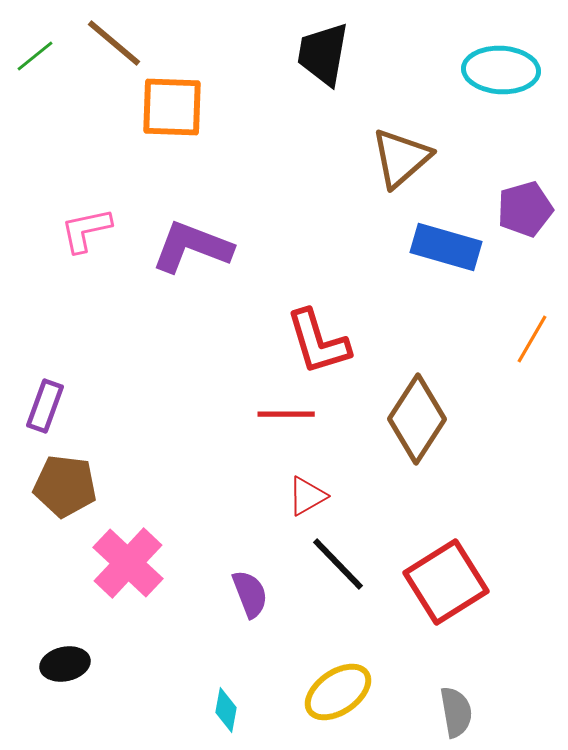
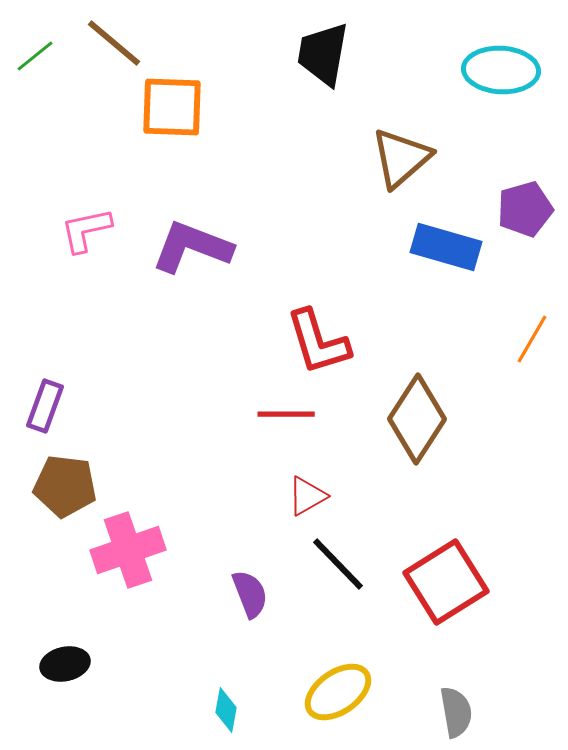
pink cross: moved 13 px up; rotated 28 degrees clockwise
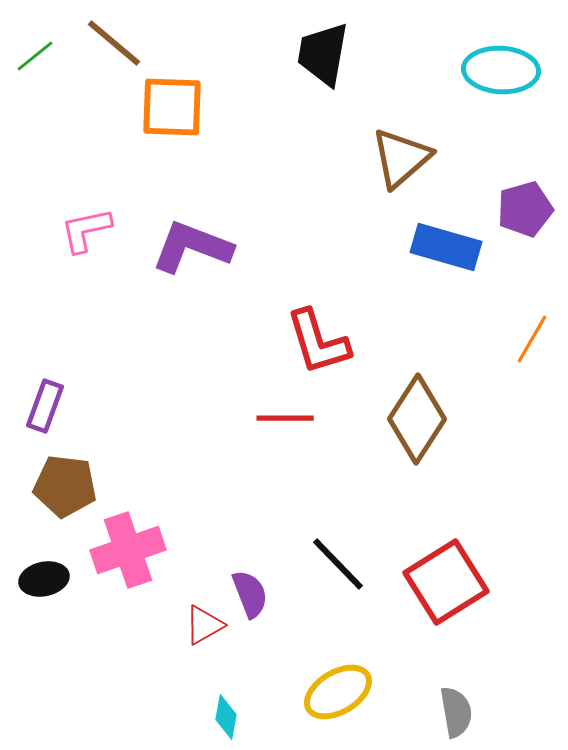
red line: moved 1 px left, 4 px down
red triangle: moved 103 px left, 129 px down
black ellipse: moved 21 px left, 85 px up
yellow ellipse: rotated 4 degrees clockwise
cyan diamond: moved 7 px down
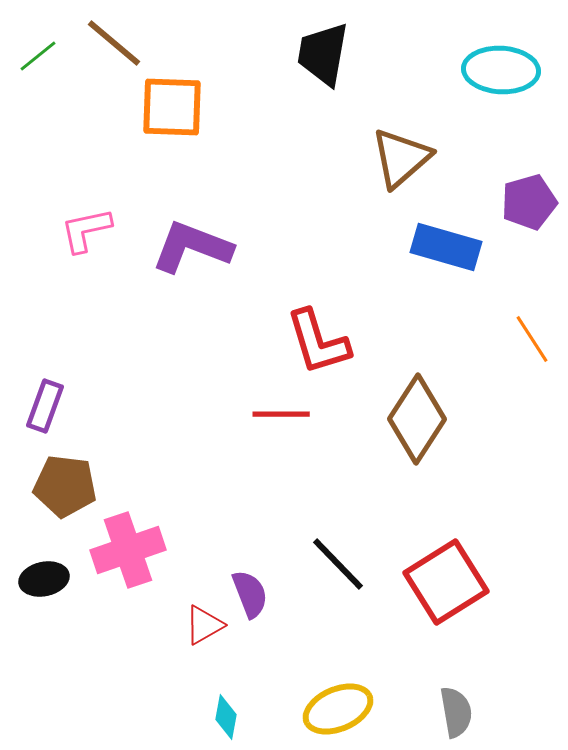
green line: moved 3 px right
purple pentagon: moved 4 px right, 7 px up
orange line: rotated 63 degrees counterclockwise
red line: moved 4 px left, 4 px up
yellow ellipse: moved 17 px down; rotated 8 degrees clockwise
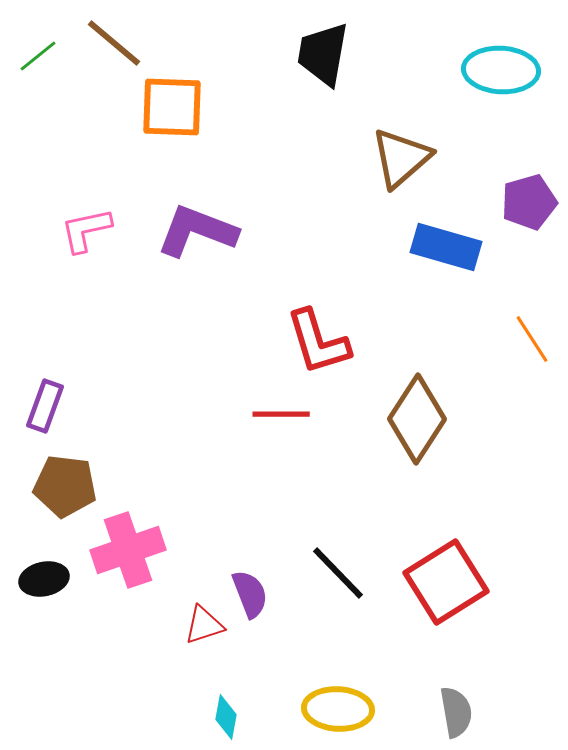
purple L-shape: moved 5 px right, 16 px up
black line: moved 9 px down
red triangle: rotated 12 degrees clockwise
yellow ellipse: rotated 26 degrees clockwise
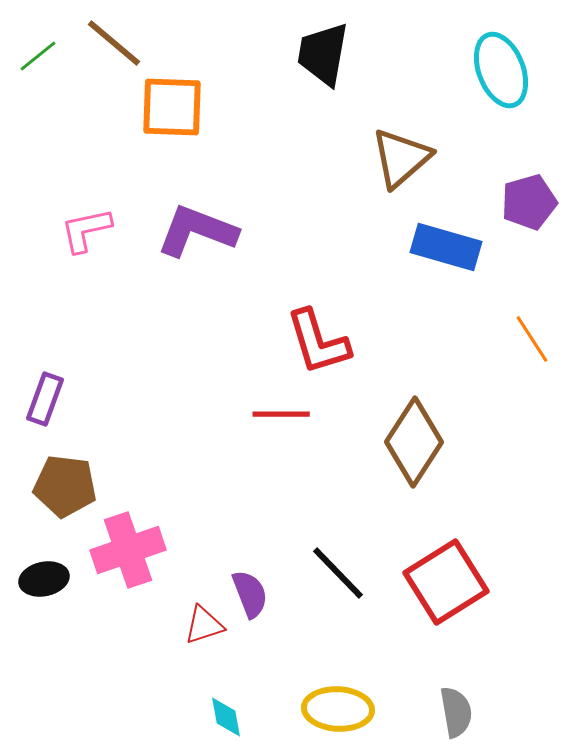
cyan ellipse: rotated 66 degrees clockwise
purple rectangle: moved 7 px up
brown diamond: moved 3 px left, 23 px down
cyan diamond: rotated 21 degrees counterclockwise
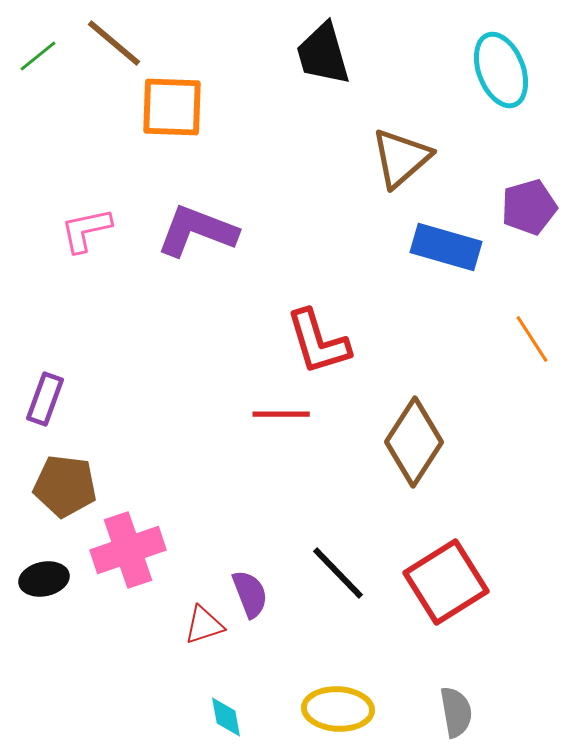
black trapezoid: rotated 26 degrees counterclockwise
purple pentagon: moved 5 px down
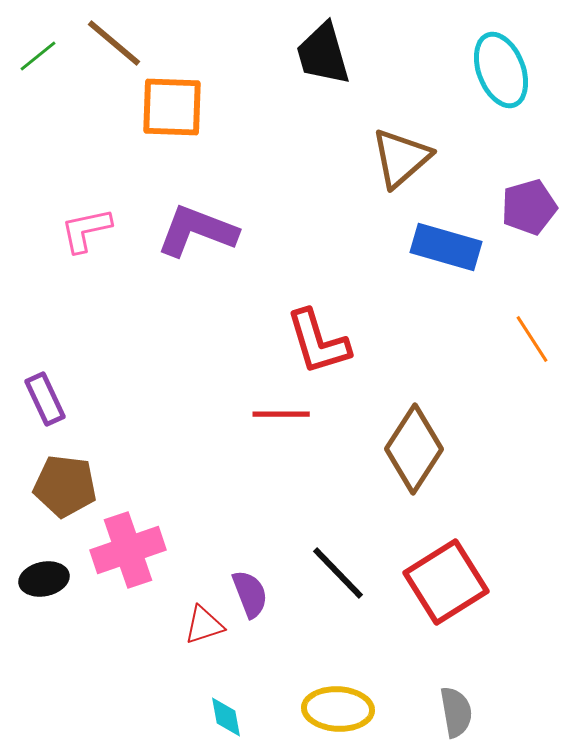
purple rectangle: rotated 45 degrees counterclockwise
brown diamond: moved 7 px down
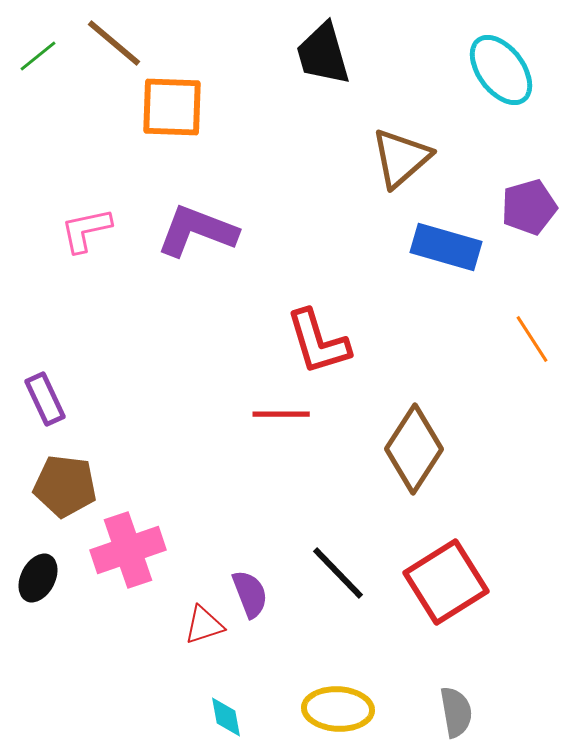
cyan ellipse: rotated 16 degrees counterclockwise
black ellipse: moved 6 px left, 1 px up; rotated 51 degrees counterclockwise
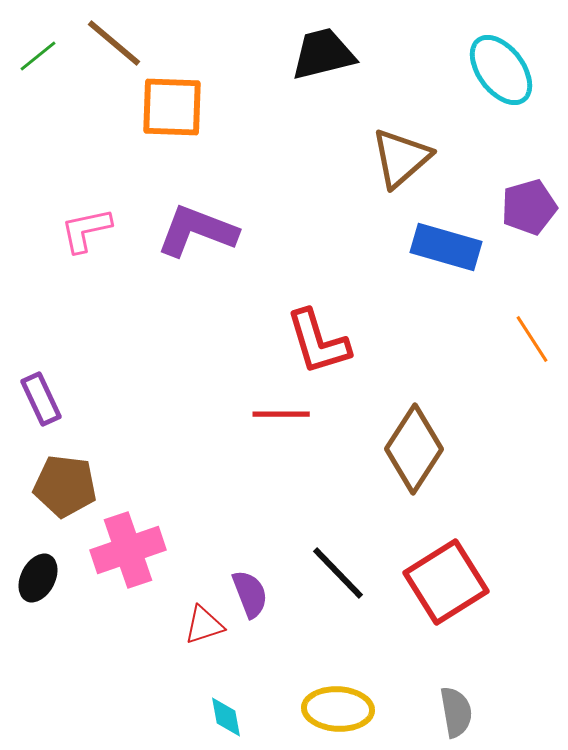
black trapezoid: rotated 92 degrees clockwise
purple rectangle: moved 4 px left
